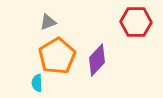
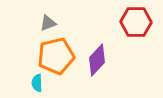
gray triangle: moved 1 px down
orange pentagon: moved 1 px left; rotated 18 degrees clockwise
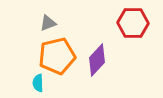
red hexagon: moved 3 px left, 1 px down
orange pentagon: moved 1 px right
cyan semicircle: moved 1 px right
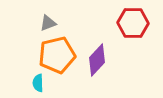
orange pentagon: moved 1 px up
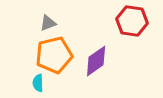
red hexagon: moved 1 px left, 2 px up; rotated 8 degrees clockwise
orange pentagon: moved 3 px left
purple diamond: moved 1 px left, 1 px down; rotated 12 degrees clockwise
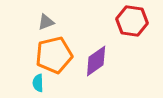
gray triangle: moved 2 px left, 1 px up
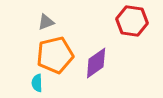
orange pentagon: moved 1 px right
purple diamond: moved 2 px down
cyan semicircle: moved 1 px left
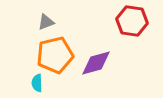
purple diamond: rotated 20 degrees clockwise
